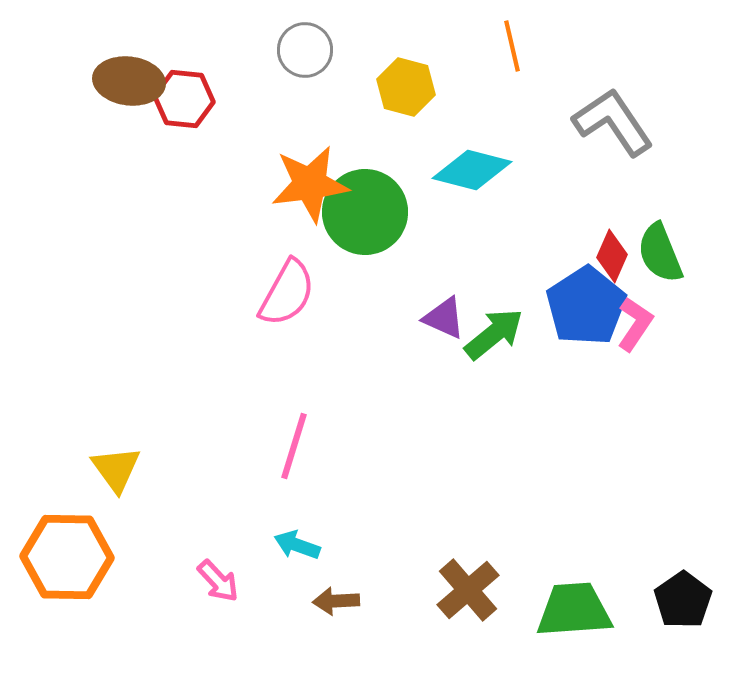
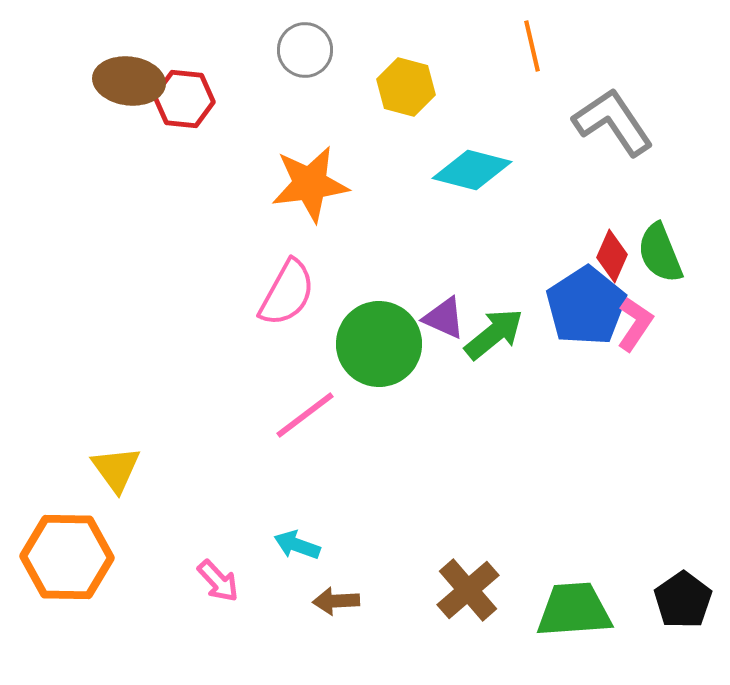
orange line: moved 20 px right
green circle: moved 14 px right, 132 px down
pink line: moved 11 px right, 31 px up; rotated 36 degrees clockwise
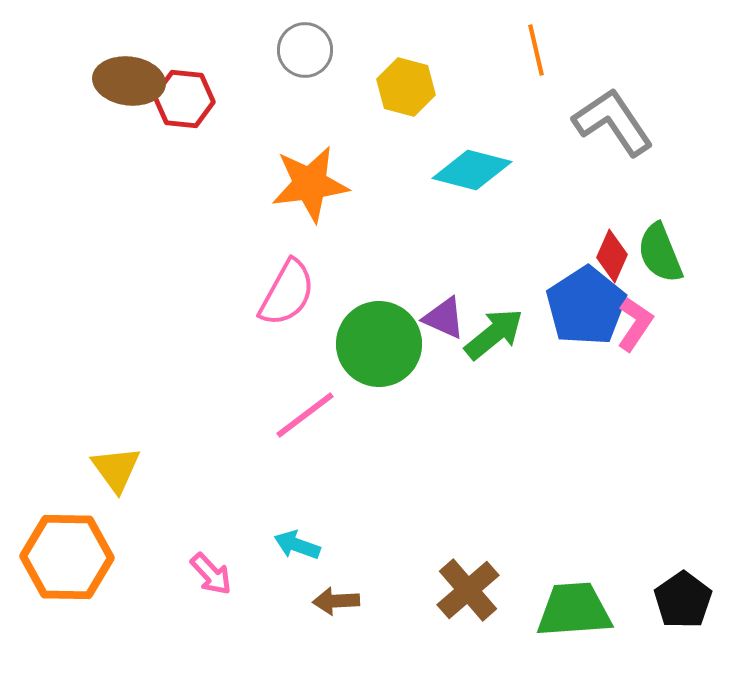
orange line: moved 4 px right, 4 px down
pink arrow: moved 7 px left, 7 px up
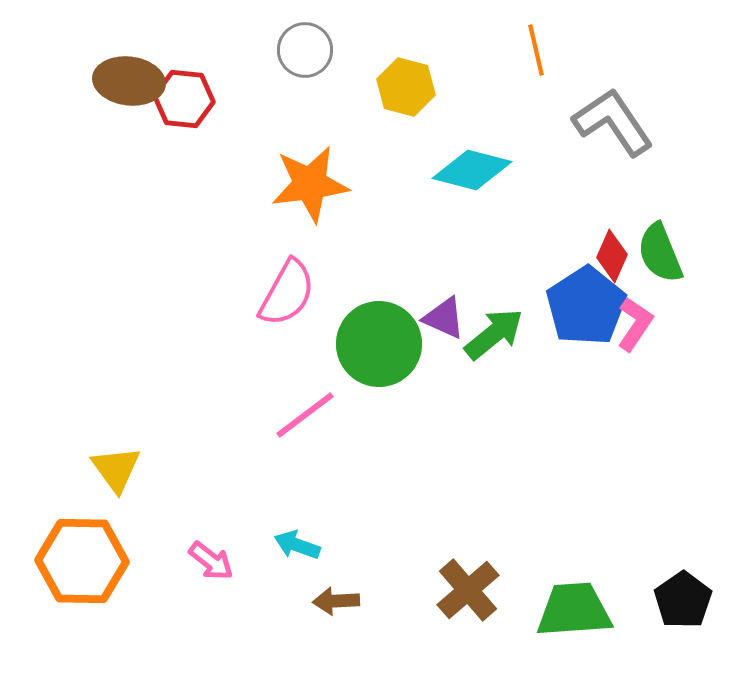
orange hexagon: moved 15 px right, 4 px down
pink arrow: moved 13 px up; rotated 9 degrees counterclockwise
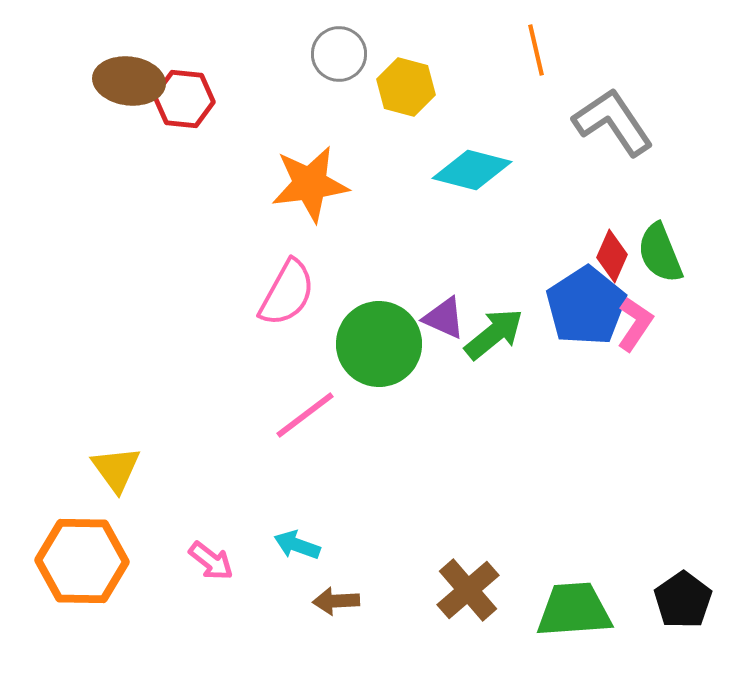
gray circle: moved 34 px right, 4 px down
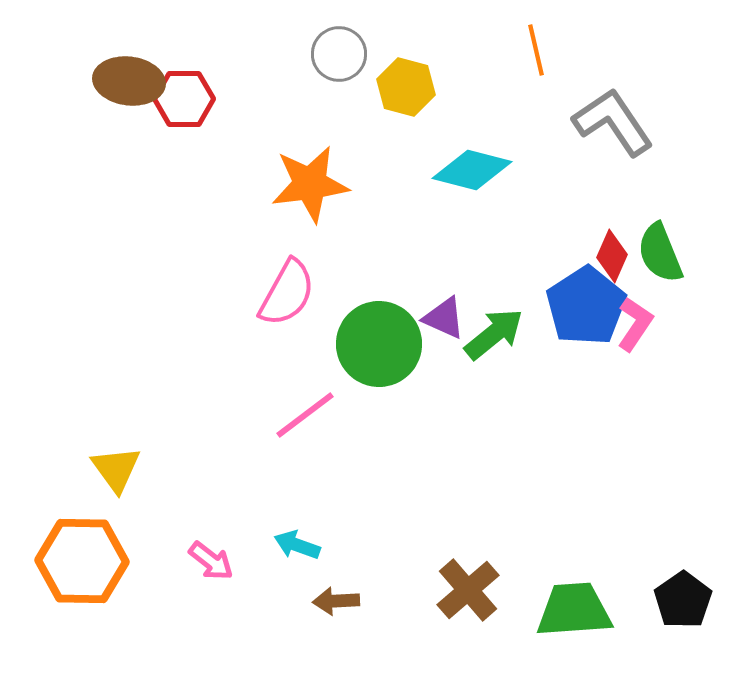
red hexagon: rotated 6 degrees counterclockwise
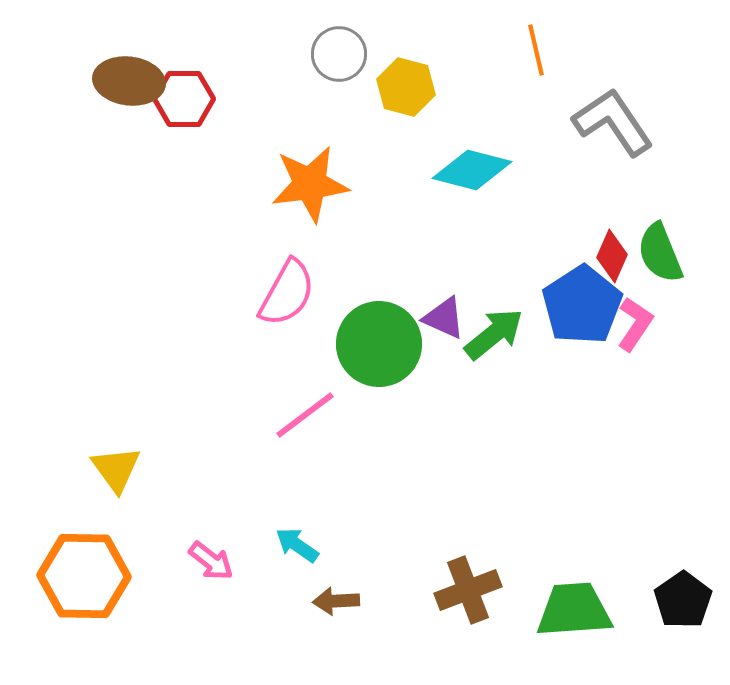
blue pentagon: moved 4 px left, 1 px up
cyan arrow: rotated 15 degrees clockwise
orange hexagon: moved 2 px right, 15 px down
brown cross: rotated 20 degrees clockwise
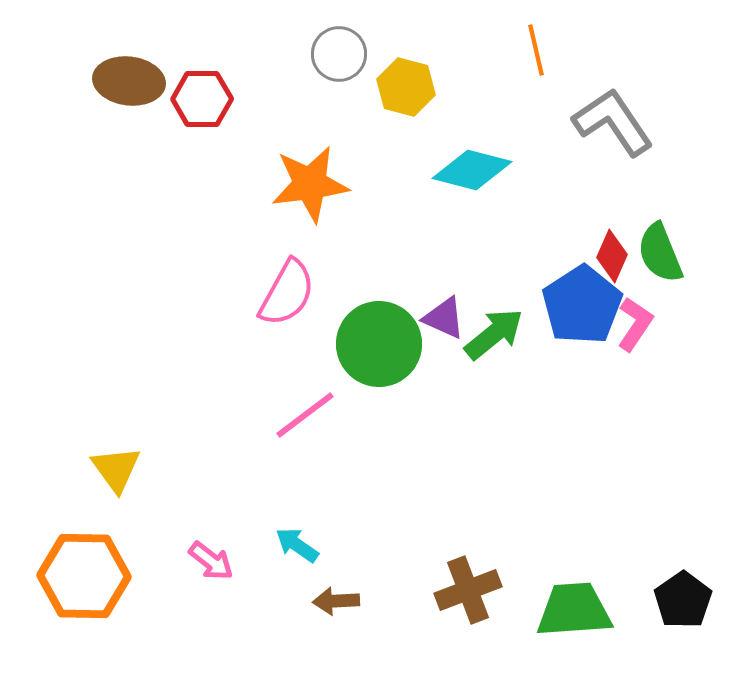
red hexagon: moved 18 px right
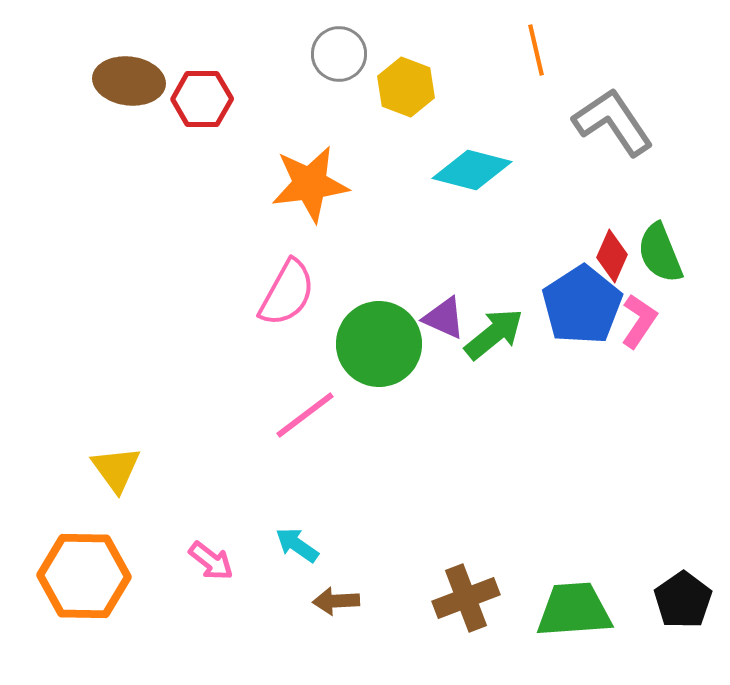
yellow hexagon: rotated 6 degrees clockwise
pink L-shape: moved 4 px right, 3 px up
brown cross: moved 2 px left, 8 px down
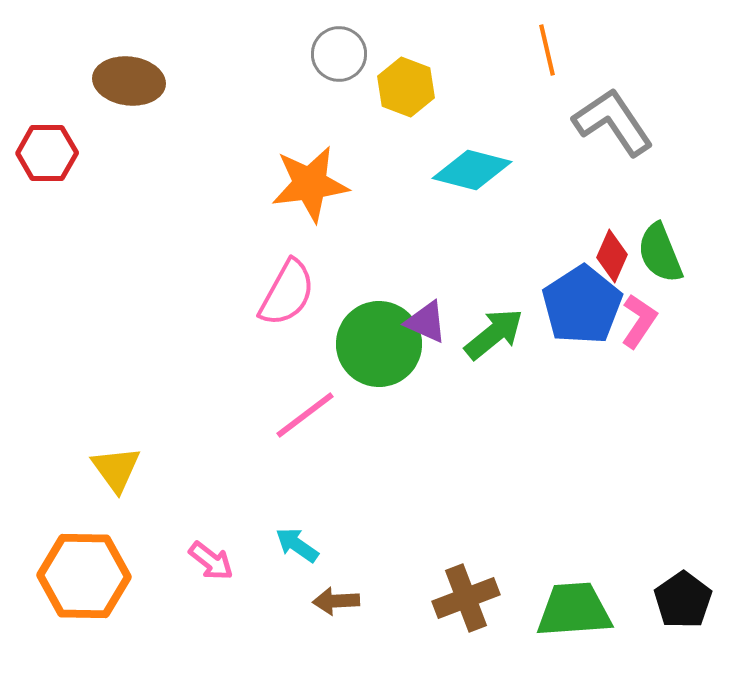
orange line: moved 11 px right
red hexagon: moved 155 px left, 54 px down
purple triangle: moved 18 px left, 4 px down
